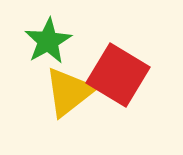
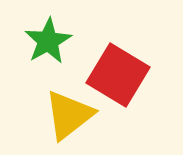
yellow triangle: moved 23 px down
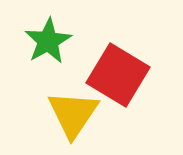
yellow triangle: moved 4 px right, 1 px up; rotated 18 degrees counterclockwise
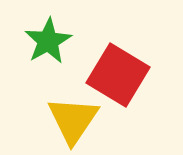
yellow triangle: moved 6 px down
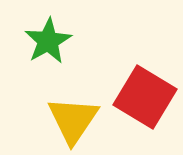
red square: moved 27 px right, 22 px down
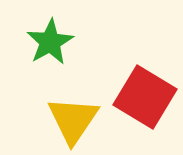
green star: moved 2 px right, 1 px down
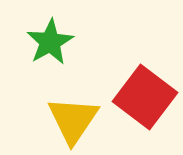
red square: rotated 6 degrees clockwise
